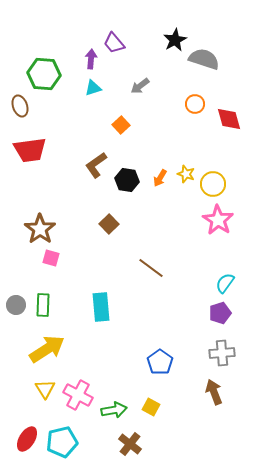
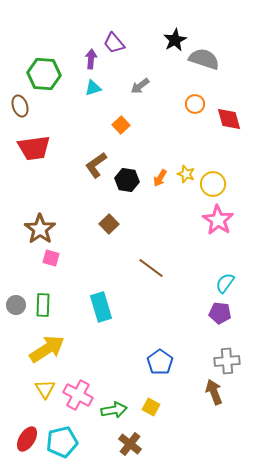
red trapezoid: moved 4 px right, 2 px up
cyan rectangle: rotated 12 degrees counterclockwise
purple pentagon: rotated 25 degrees clockwise
gray cross: moved 5 px right, 8 px down
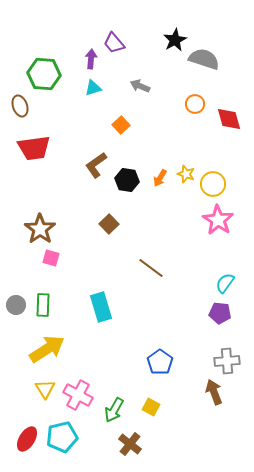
gray arrow: rotated 60 degrees clockwise
green arrow: rotated 130 degrees clockwise
cyan pentagon: moved 5 px up
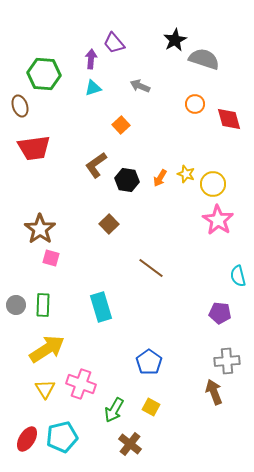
cyan semicircle: moved 13 px right, 7 px up; rotated 50 degrees counterclockwise
blue pentagon: moved 11 px left
pink cross: moved 3 px right, 11 px up; rotated 8 degrees counterclockwise
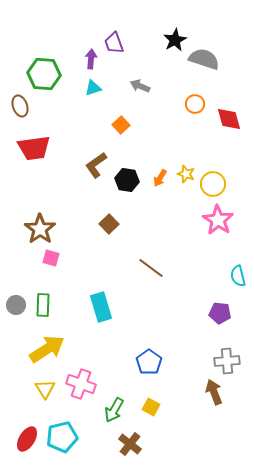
purple trapezoid: rotated 20 degrees clockwise
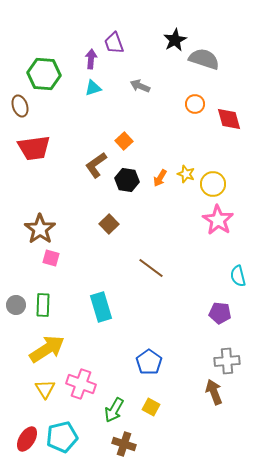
orange square: moved 3 px right, 16 px down
brown cross: moved 6 px left; rotated 20 degrees counterclockwise
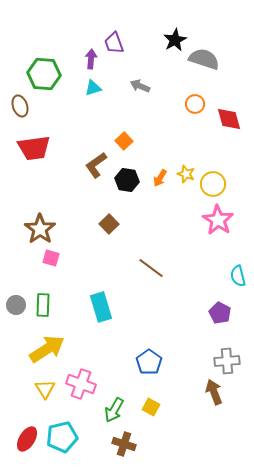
purple pentagon: rotated 20 degrees clockwise
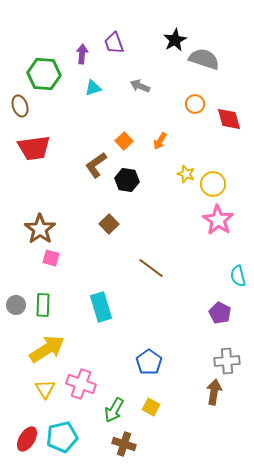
purple arrow: moved 9 px left, 5 px up
orange arrow: moved 37 px up
brown arrow: rotated 30 degrees clockwise
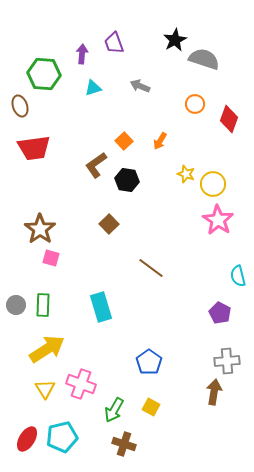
red diamond: rotated 36 degrees clockwise
